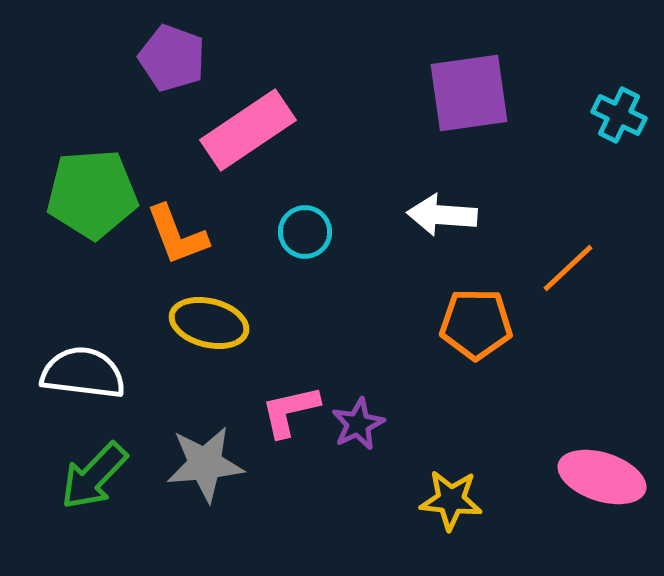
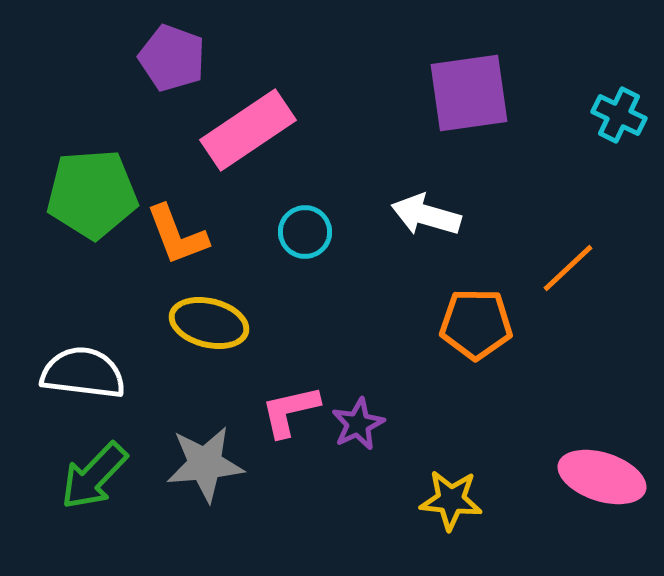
white arrow: moved 16 px left; rotated 12 degrees clockwise
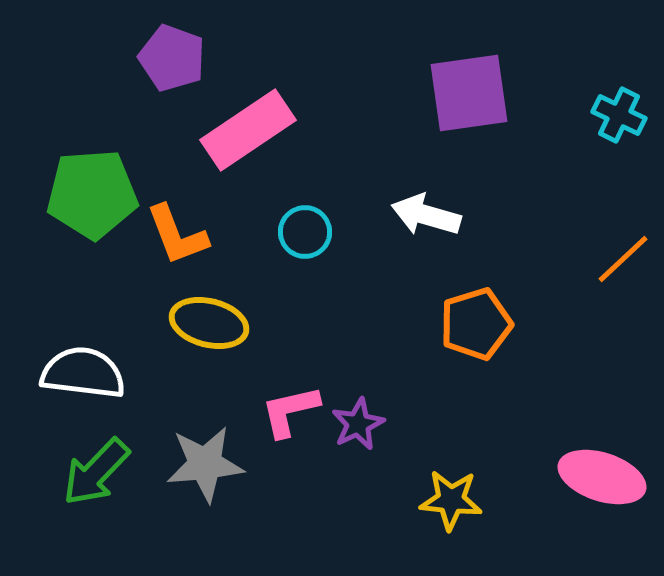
orange line: moved 55 px right, 9 px up
orange pentagon: rotated 18 degrees counterclockwise
green arrow: moved 2 px right, 4 px up
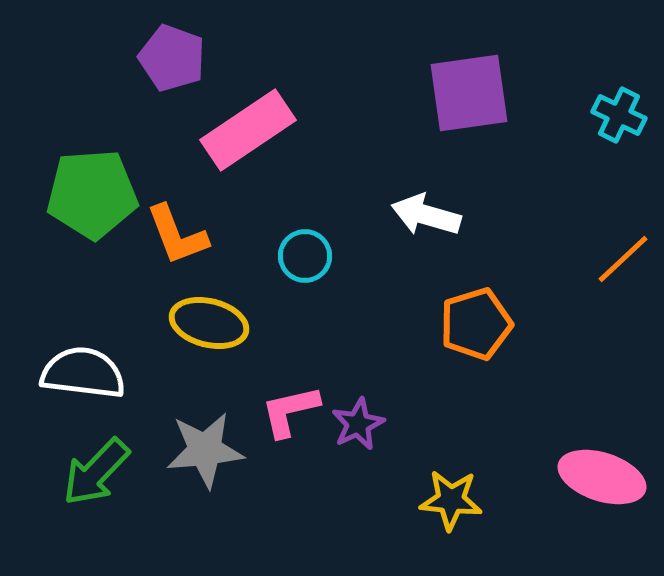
cyan circle: moved 24 px down
gray star: moved 14 px up
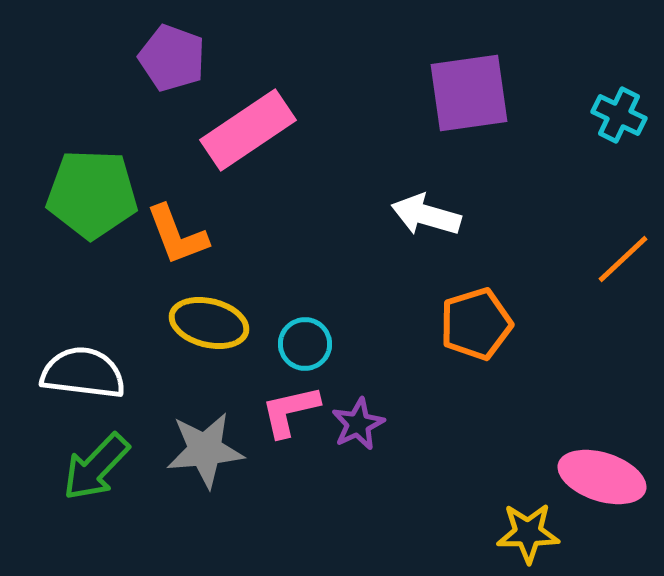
green pentagon: rotated 6 degrees clockwise
cyan circle: moved 88 px down
green arrow: moved 5 px up
yellow star: moved 77 px right, 33 px down; rotated 6 degrees counterclockwise
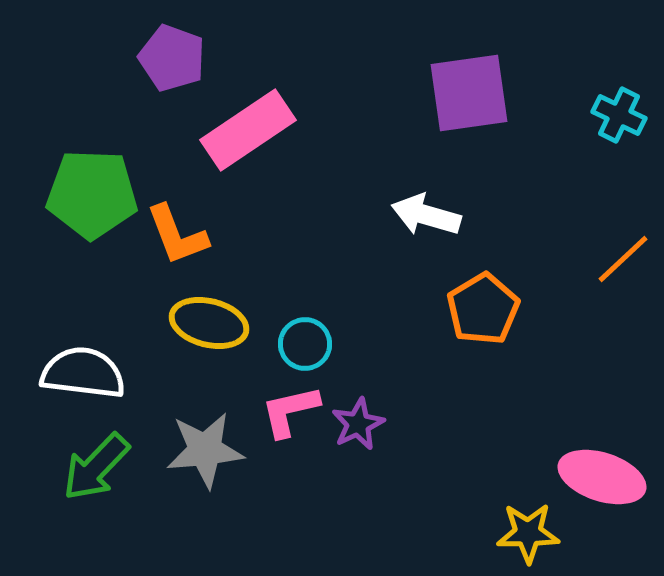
orange pentagon: moved 7 px right, 15 px up; rotated 14 degrees counterclockwise
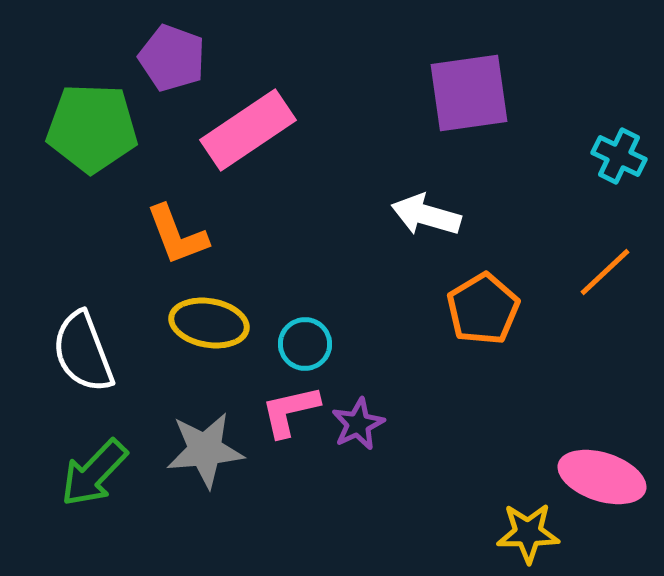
cyan cross: moved 41 px down
green pentagon: moved 66 px up
orange line: moved 18 px left, 13 px down
yellow ellipse: rotated 4 degrees counterclockwise
white semicircle: moved 21 px up; rotated 118 degrees counterclockwise
green arrow: moved 2 px left, 6 px down
